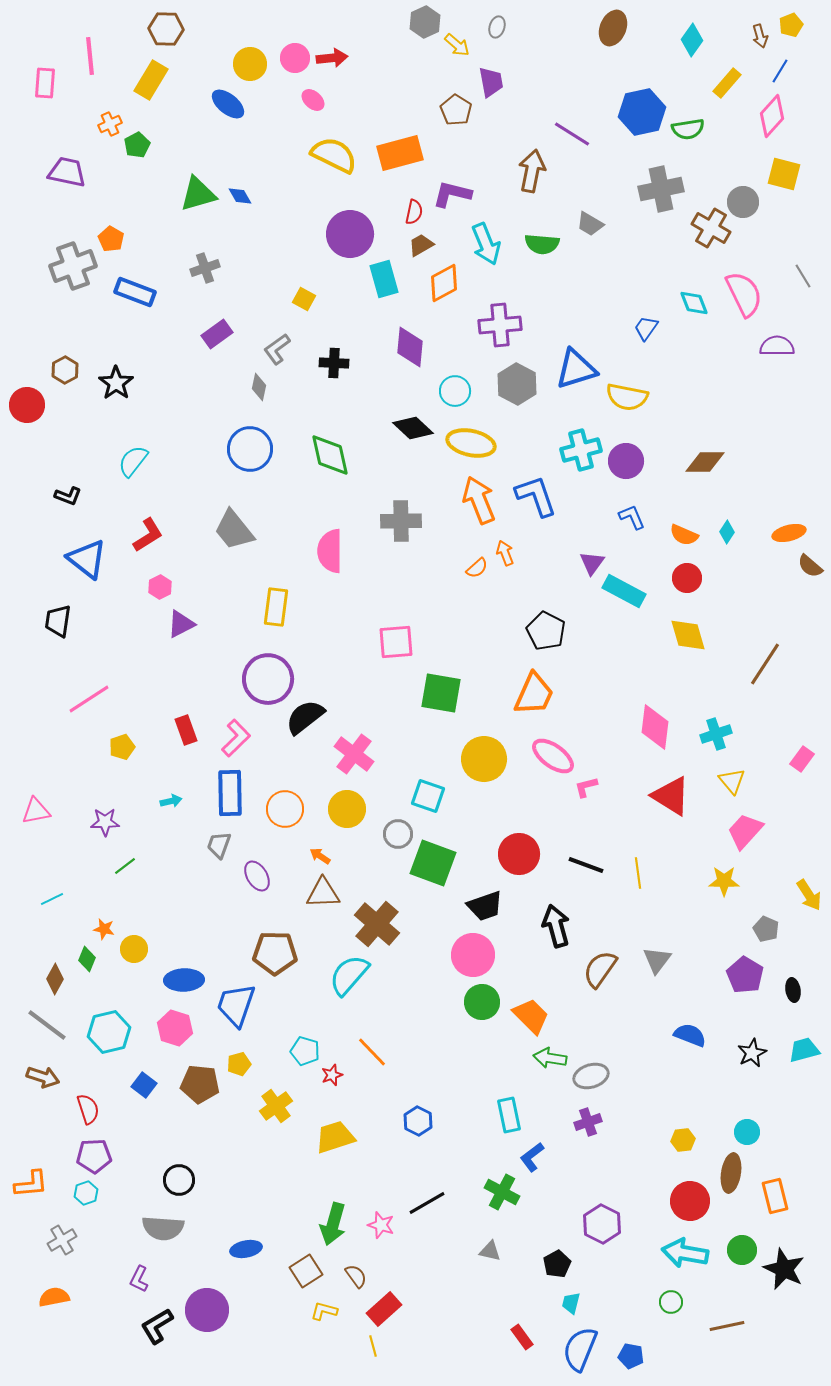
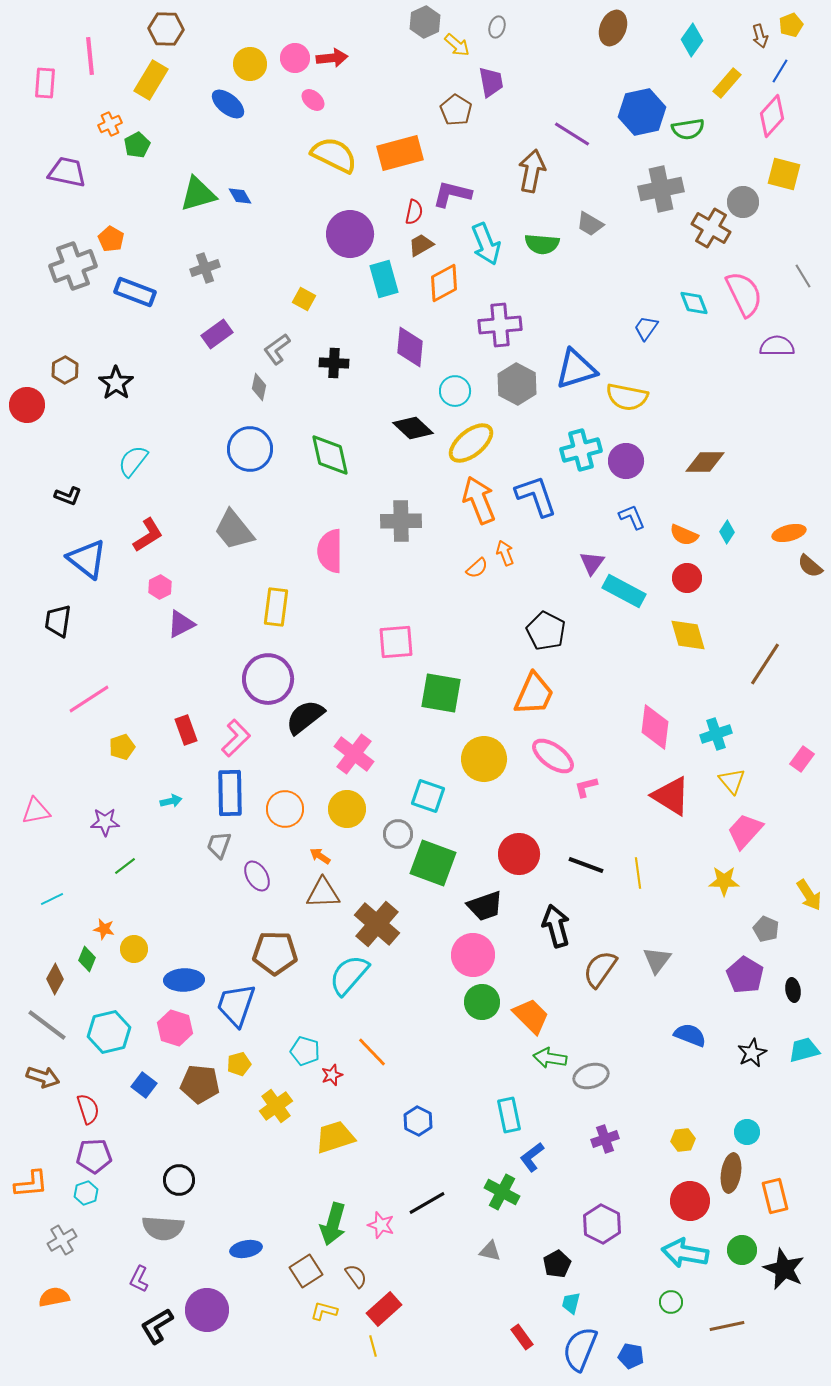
yellow ellipse at (471, 443): rotated 51 degrees counterclockwise
purple cross at (588, 1122): moved 17 px right, 17 px down
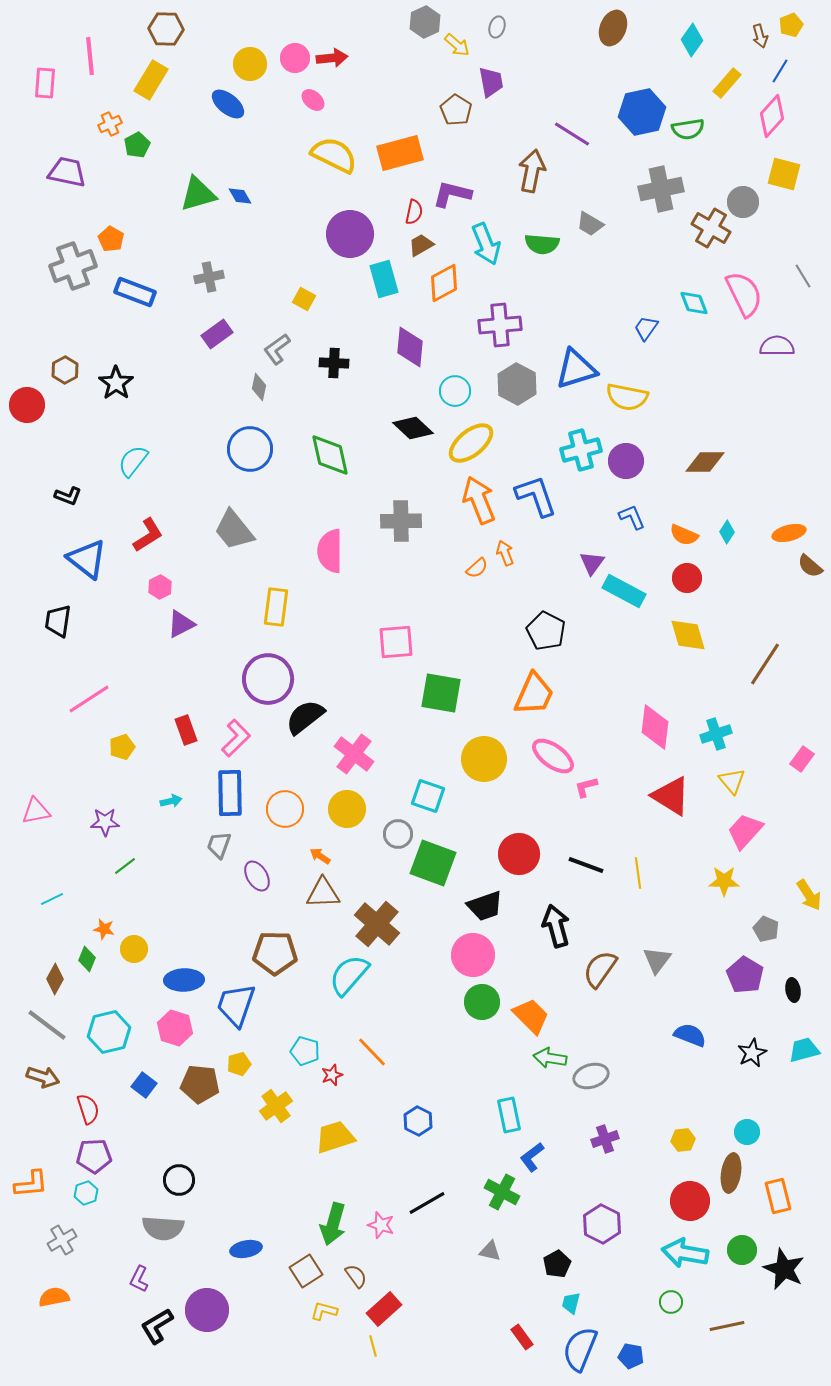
gray cross at (205, 268): moved 4 px right, 9 px down; rotated 8 degrees clockwise
orange rectangle at (775, 1196): moved 3 px right
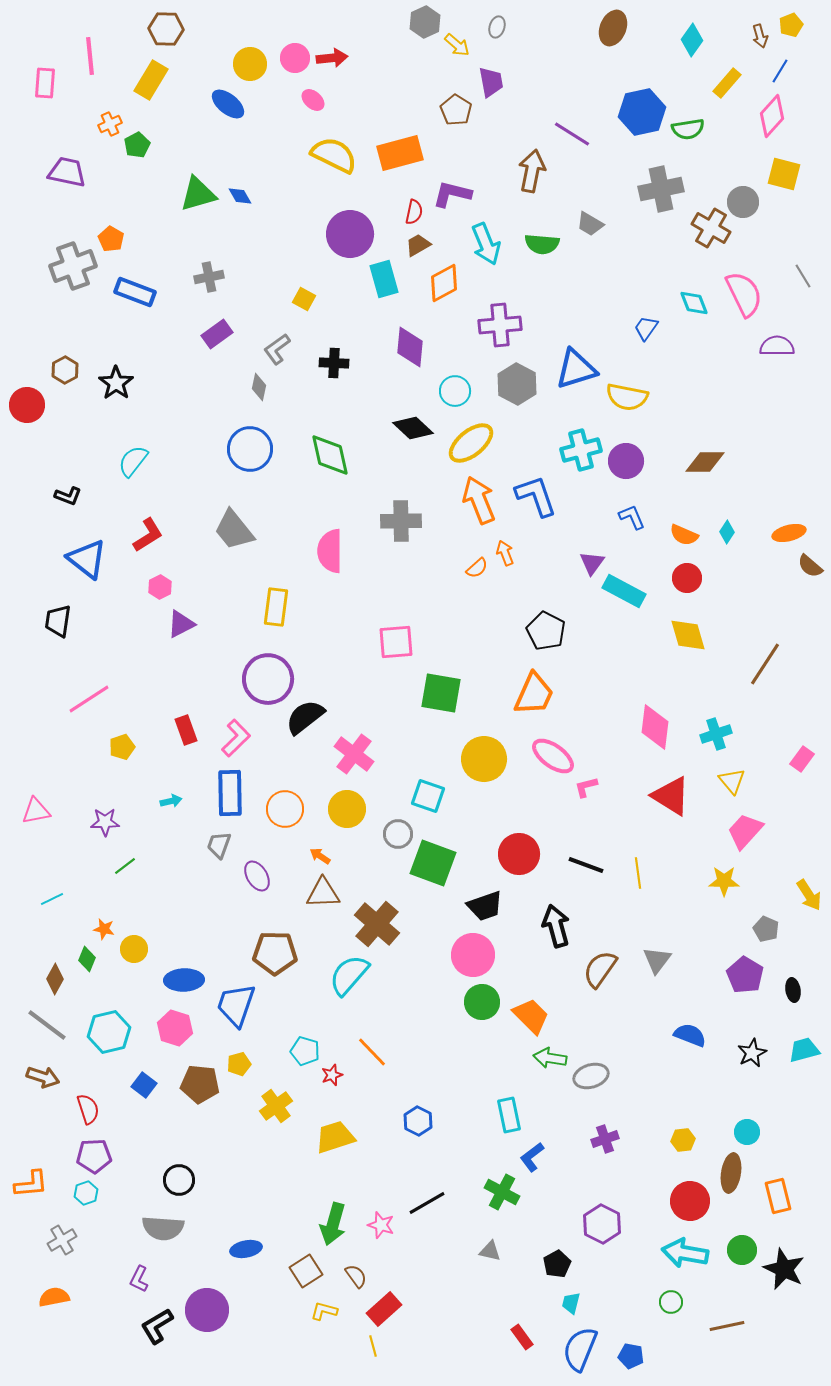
brown trapezoid at (421, 245): moved 3 px left
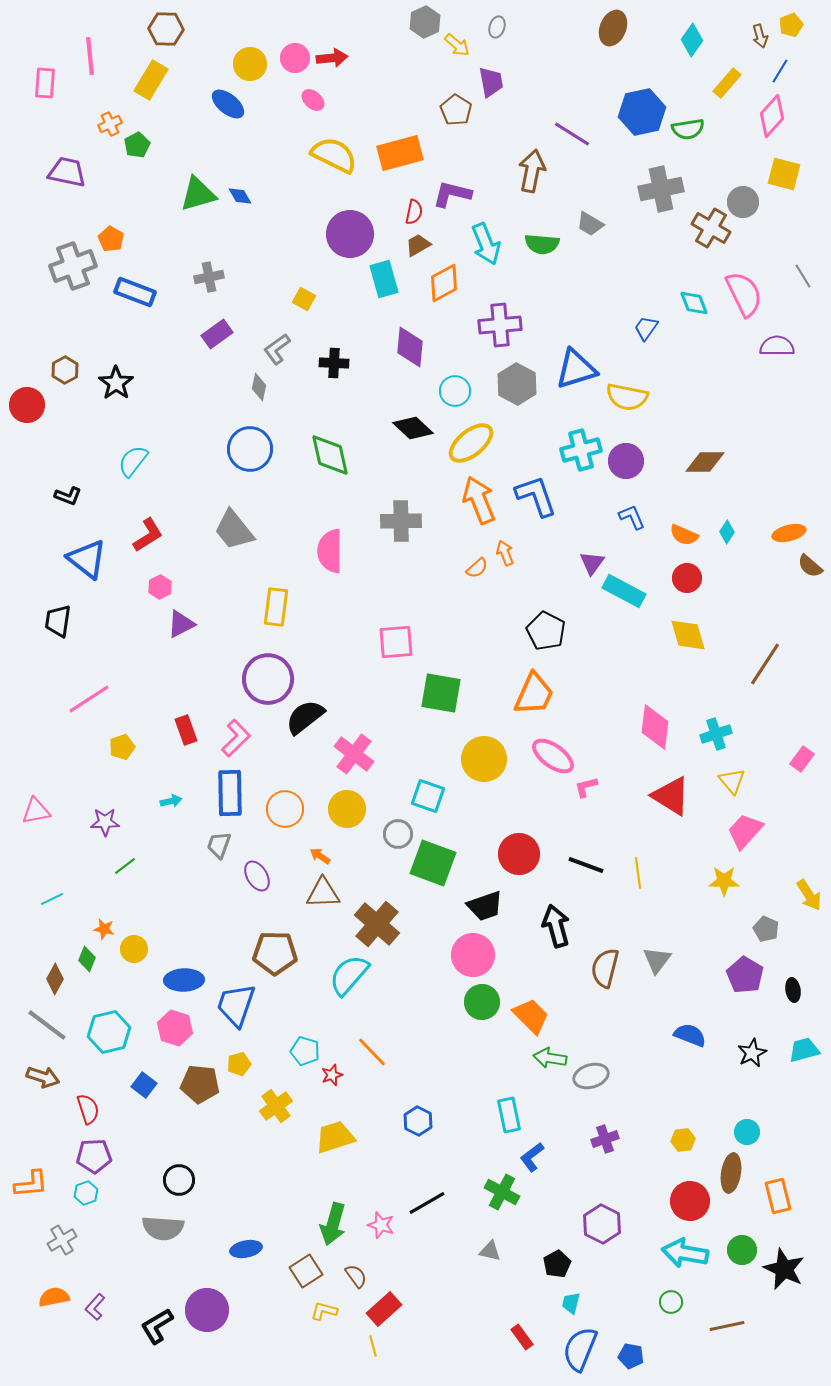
brown semicircle at (600, 969): moved 5 px right, 1 px up; rotated 21 degrees counterclockwise
purple L-shape at (139, 1279): moved 44 px left, 28 px down; rotated 16 degrees clockwise
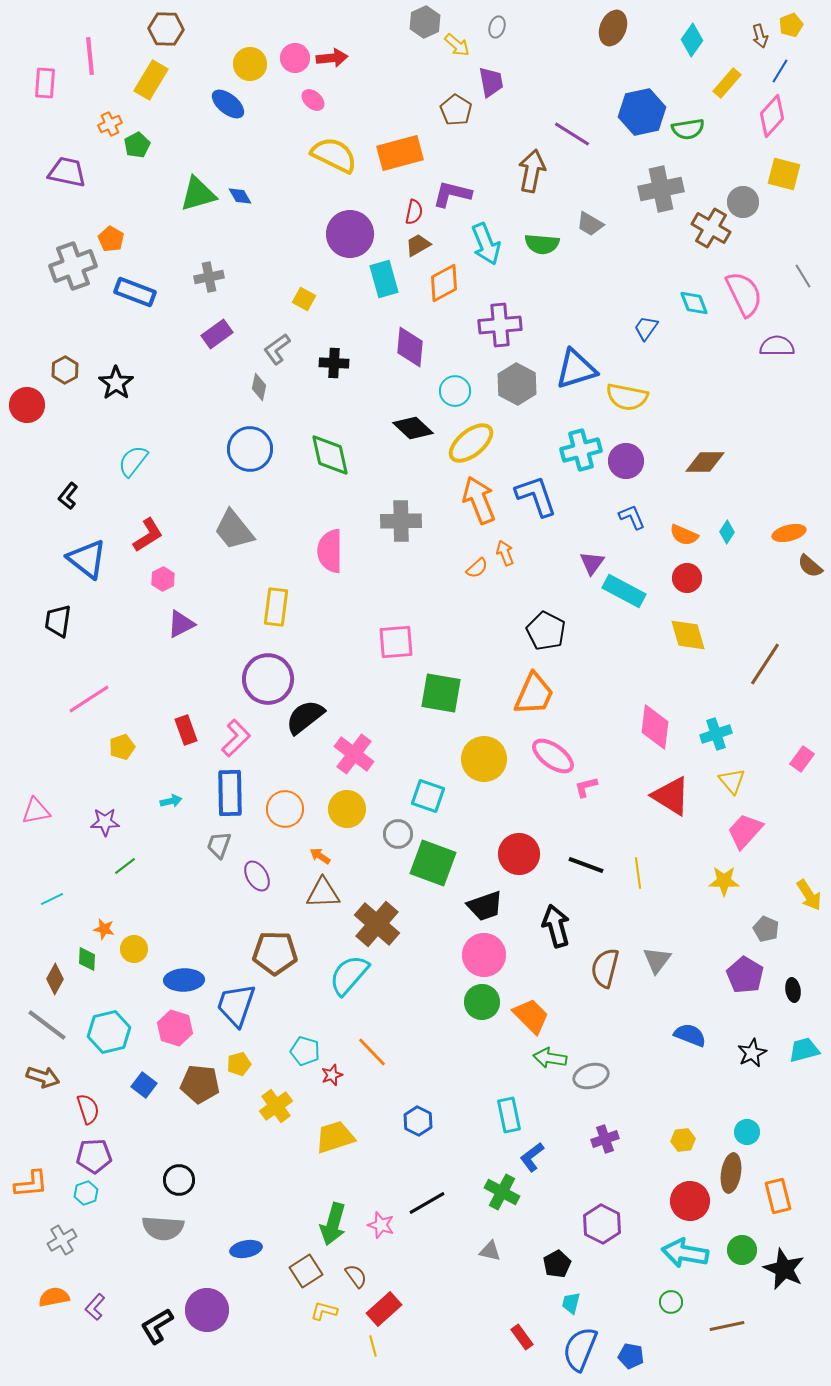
black L-shape at (68, 496): rotated 108 degrees clockwise
pink hexagon at (160, 587): moved 3 px right, 8 px up
pink circle at (473, 955): moved 11 px right
green diamond at (87, 959): rotated 20 degrees counterclockwise
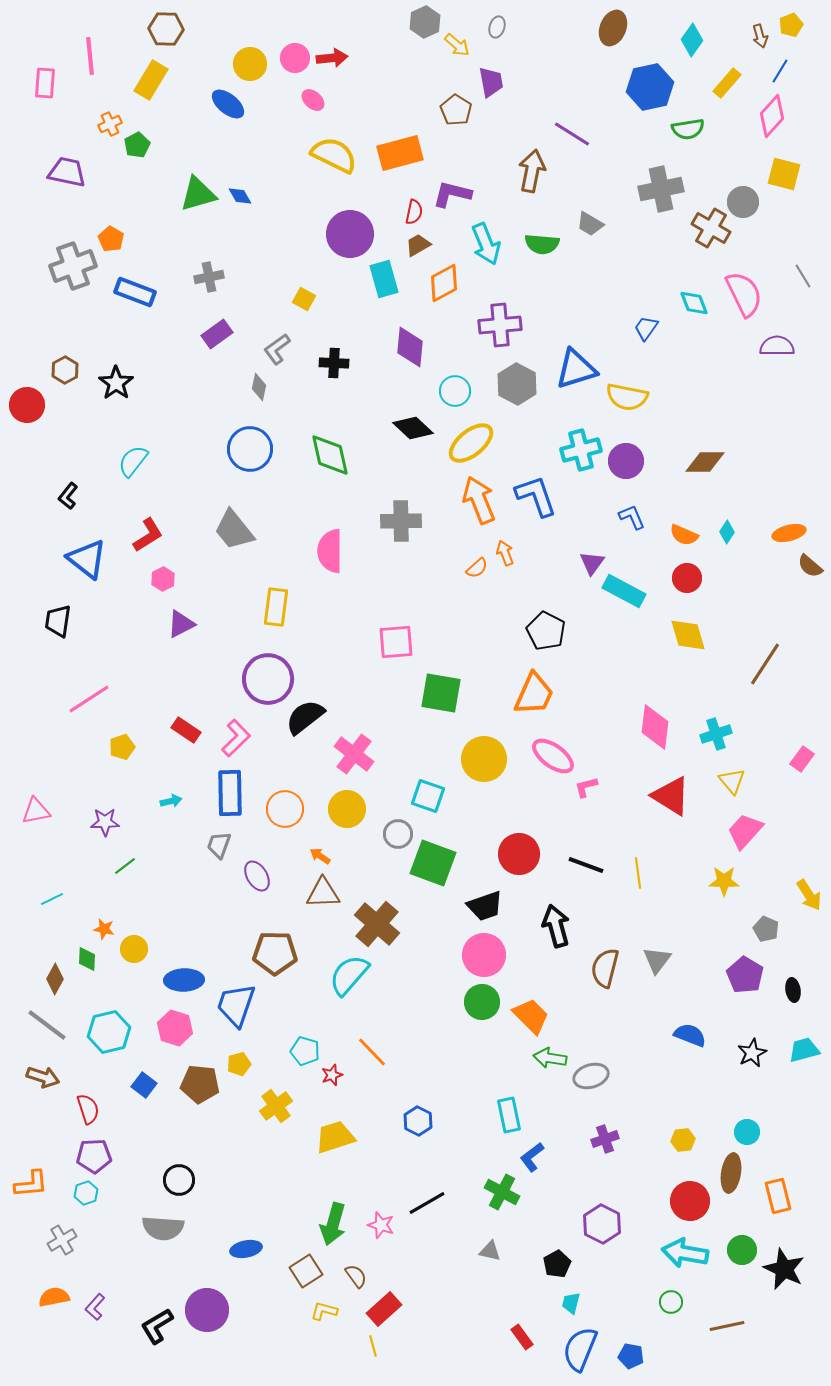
blue hexagon at (642, 112): moved 8 px right, 25 px up
red rectangle at (186, 730): rotated 36 degrees counterclockwise
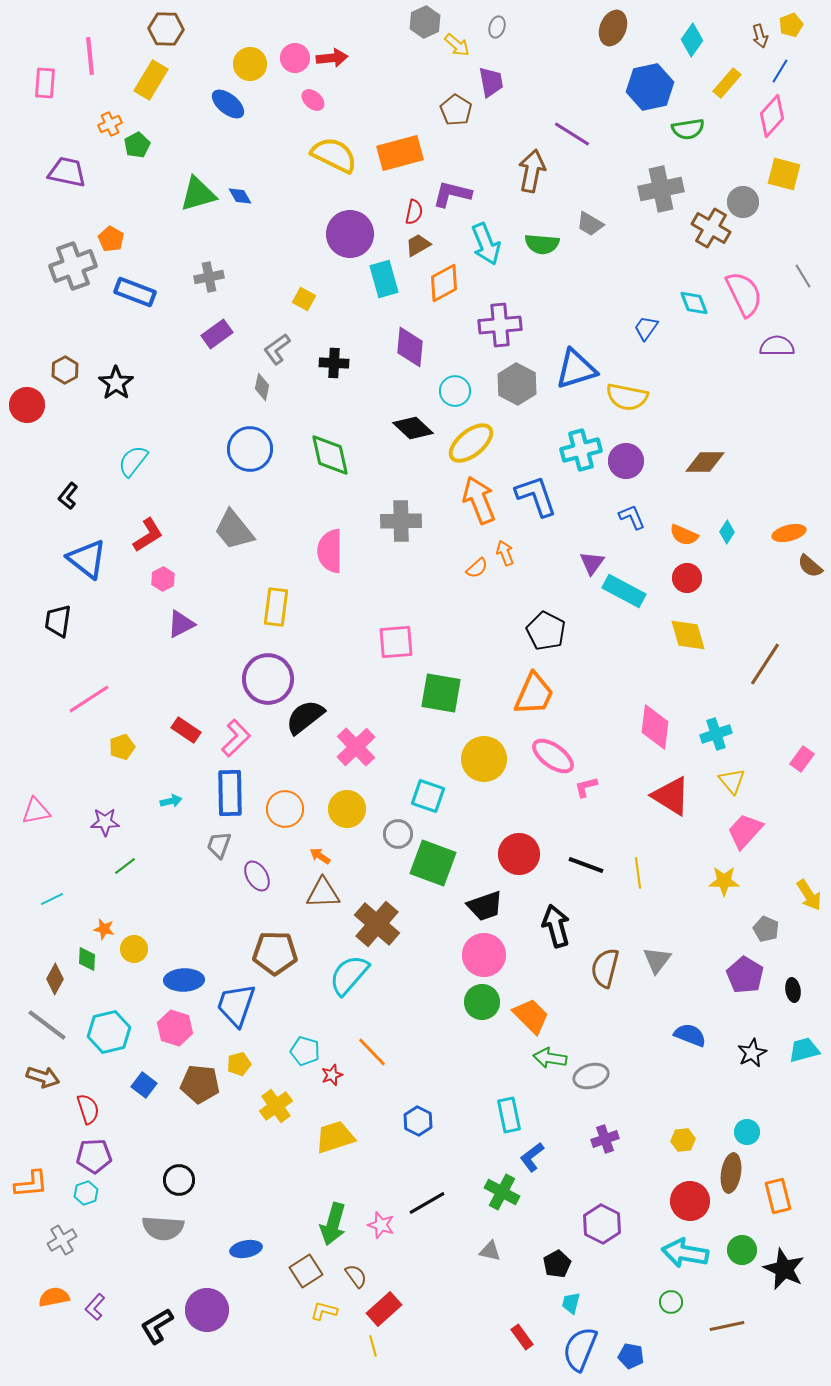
gray diamond at (259, 387): moved 3 px right
pink cross at (354, 754): moved 2 px right, 7 px up; rotated 9 degrees clockwise
